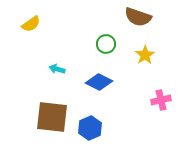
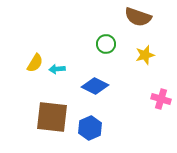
yellow semicircle: moved 4 px right, 39 px down; rotated 24 degrees counterclockwise
yellow star: rotated 18 degrees clockwise
cyan arrow: rotated 21 degrees counterclockwise
blue diamond: moved 4 px left, 4 px down
pink cross: moved 1 px up; rotated 30 degrees clockwise
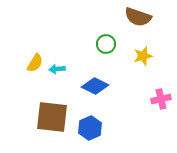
yellow star: moved 2 px left, 1 px down
pink cross: rotated 30 degrees counterclockwise
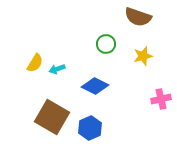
cyan arrow: rotated 14 degrees counterclockwise
brown square: rotated 24 degrees clockwise
